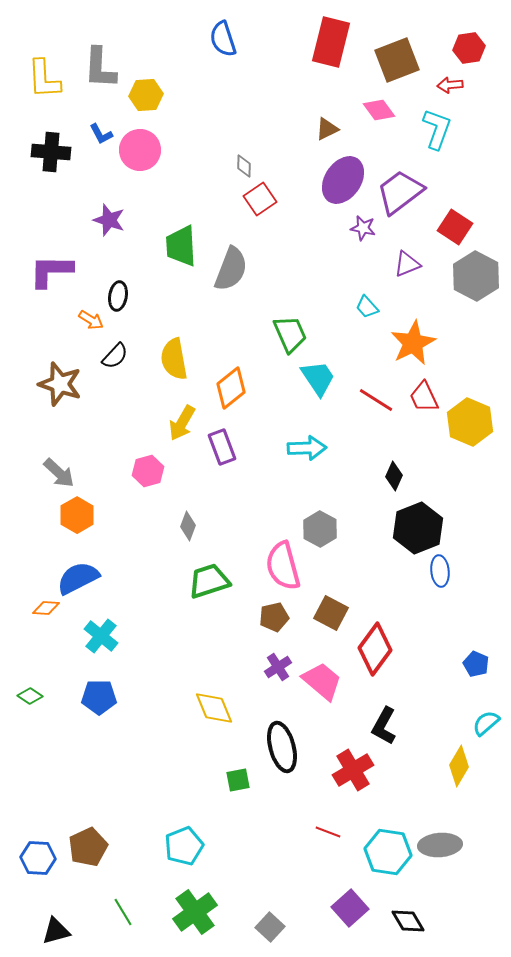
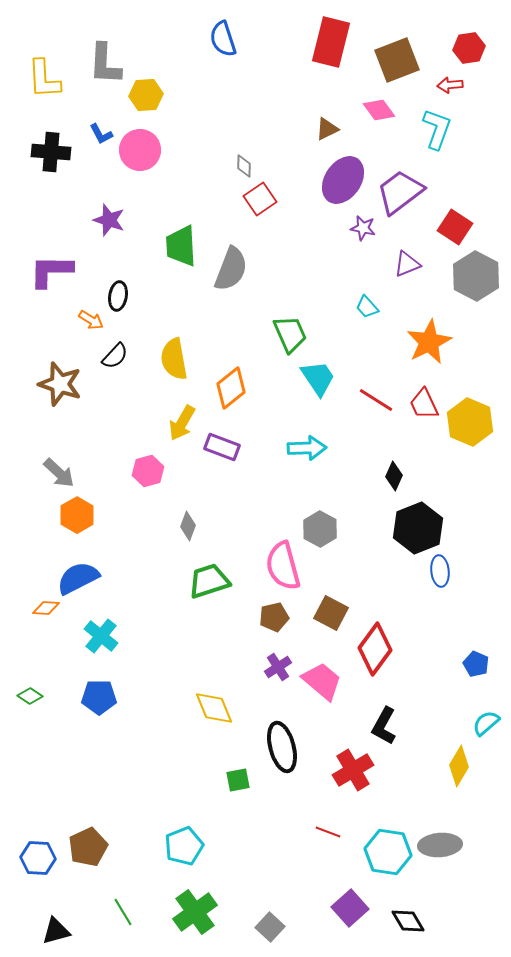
gray L-shape at (100, 68): moved 5 px right, 4 px up
orange star at (413, 343): moved 16 px right, 1 px up
red trapezoid at (424, 397): moved 7 px down
purple rectangle at (222, 447): rotated 48 degrees counterclockwise
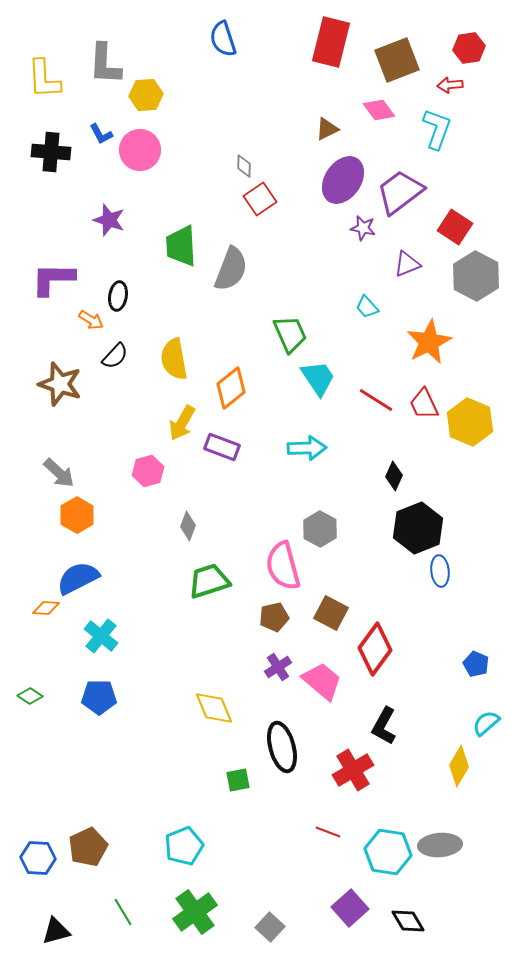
purple L-shape at (51, 271): moved 2 px right, 8 px down
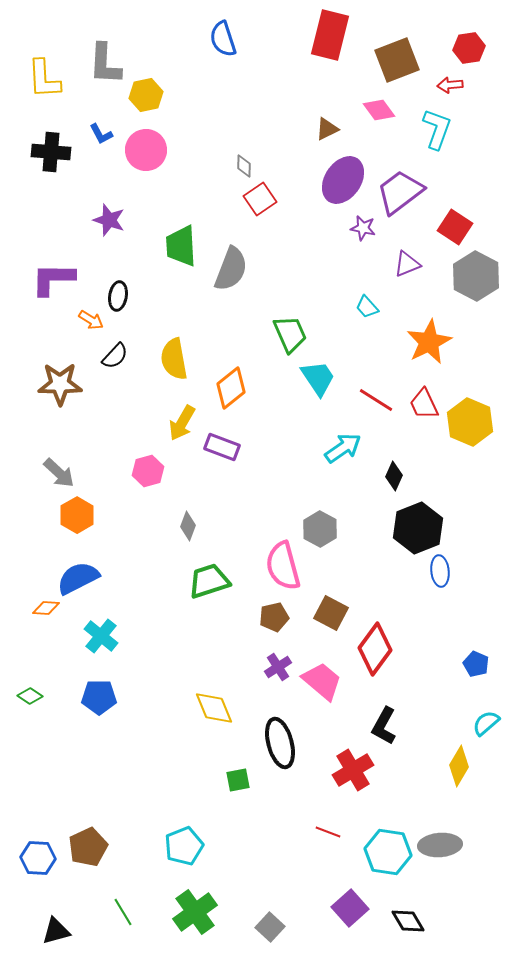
red rectangle at (331, 42): moved 1 px left, 7 px up
yellow hexagon at (146, 95): rotated 8 degrees counterclockwise
pink circle at (140, 150): moved 6 px right
brown star at (60, 384): rotated 18 degrees counterclockwise
cyan arrow at (307, 448): moved 36 px right; rotated 33 degrees counterclockwise
black ellipse at (282, 747): moved 2 px left, 4 px up
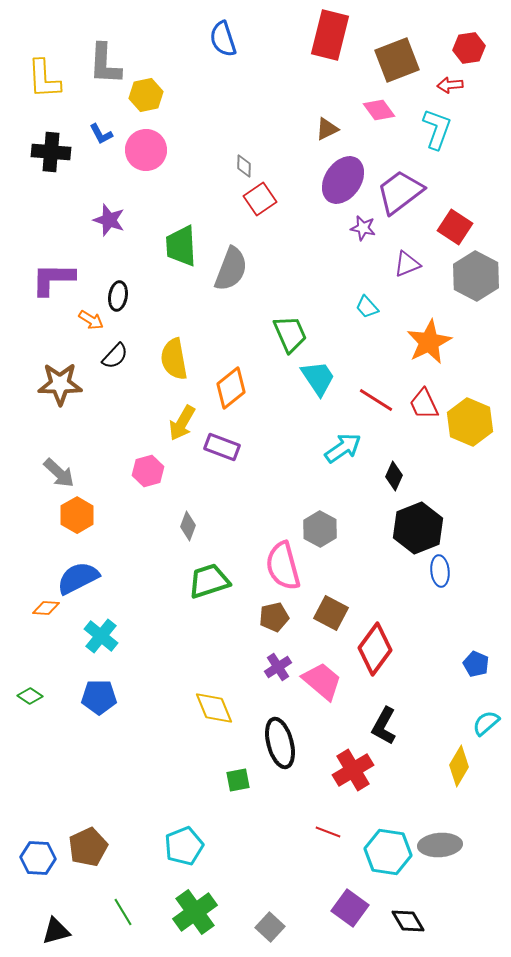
purple square at (350, 908): rotated 12 degrees counterclockwise
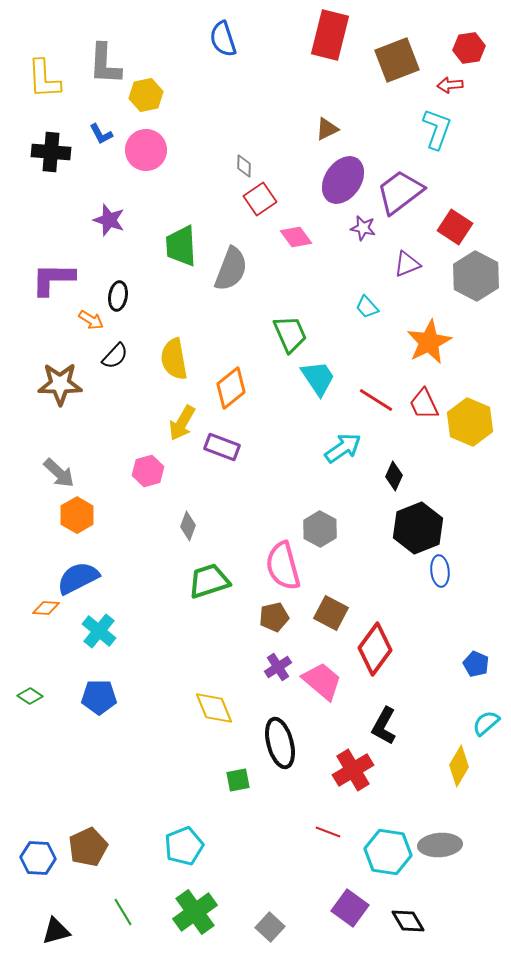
pink diamond at (379, 110): moved 83 px left, 127 px down
cyan cross at (101, 636): moved 2 px left, 5 px up
